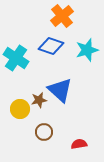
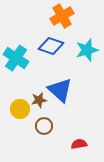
orange cross: rotated 10 degrees clockwise
brown circle: moved 6 px up
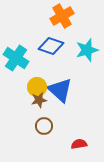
yellow circle: moved 17 px right, 22 px up
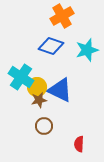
cyan cross: moved 5 px right, 19 px down
blue triangle: rotated 16 degrees counterclockwise
red semicircle: rotated 77 degrees counterclockwise
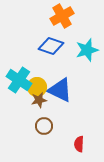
cyan cross: moved 2 px left, 3 px down
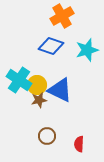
yellow circle: moved 2 px up
brown circle: moved 3 px right, 10 px down
